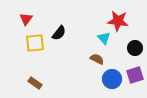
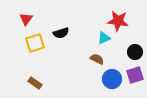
black semicircle: moved 2 px right; rotated 35 degrees clockwise
cyan triangle: rotated 48 degrees clockwise
yellow square: rotated 12 degrees counterclockwise
black circle: moved 4 px down
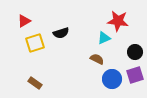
red triangle: moved 2 px left, 2 px down; rotated 24 degrees clockwise
